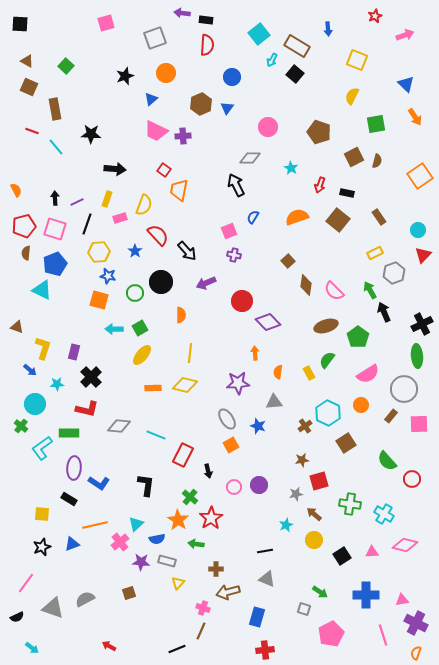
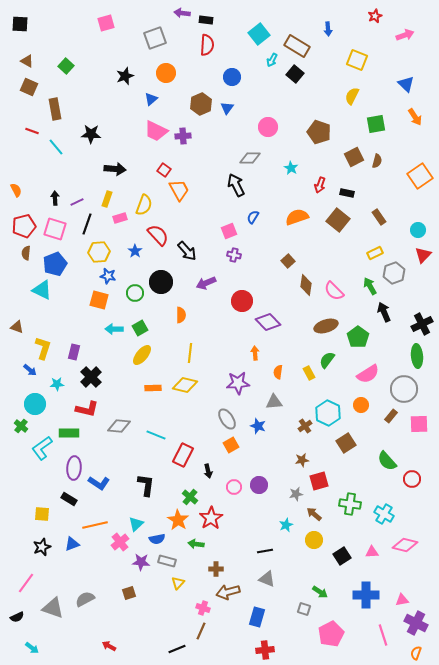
orange trapezoid at (179, 190): rotated 140 degrees clockwise
green arrow at (370, 290): moved 4 px up
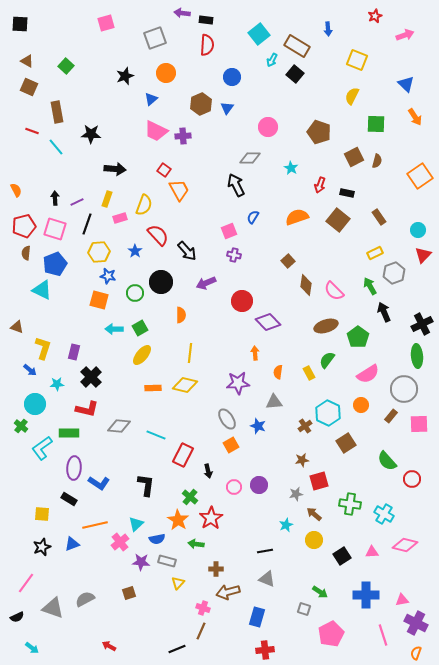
brown rectangle at (55, 109): moved 2 px right, 3 px down
green square at (376, 124): rotated 12 degrees clockwise
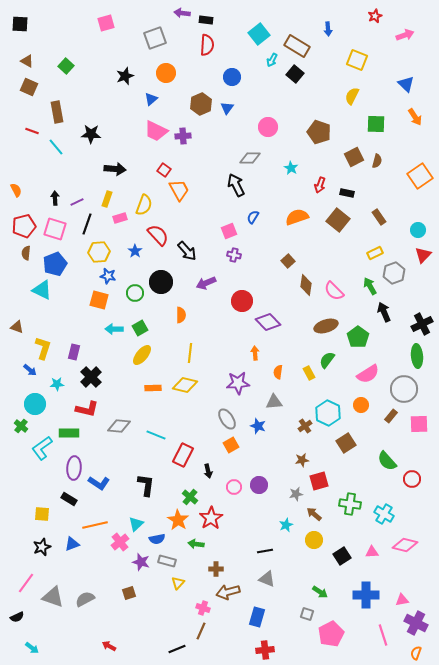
purple star at (141, 562): rotated 12 degrees clockwise
gray triangle at (53, 608): moved 11 px up
gray square at (304, 609): moved 3 px right, 5 px down
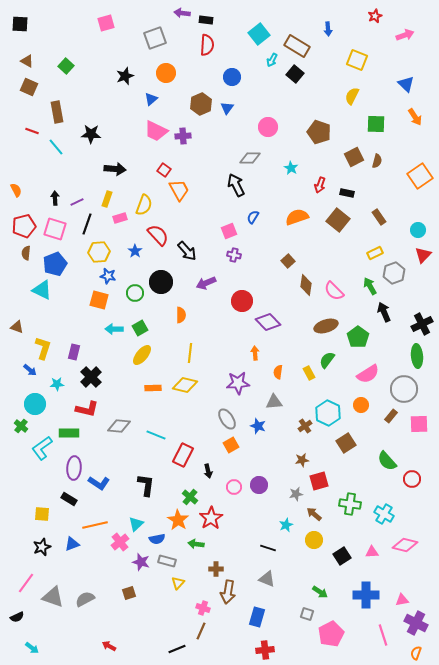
black line at (265, 551): moved 3 px right, 3 px up; rotated 28 degrees clockwise
brown arrow at (228, 592): rotated 65 degrees counterclockwise
